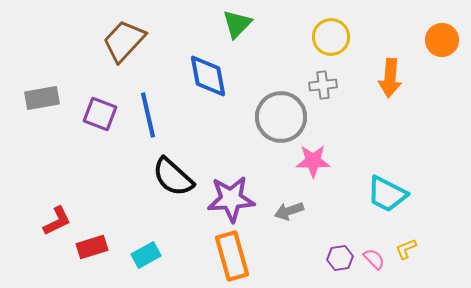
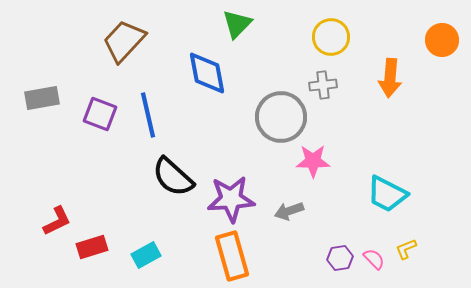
blue diamond: moved 1 px left, 3 px up
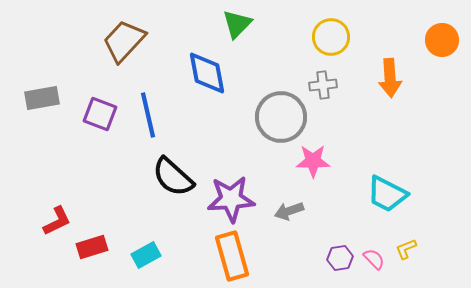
orange arrow: rotated 9 degrees counterclockwise
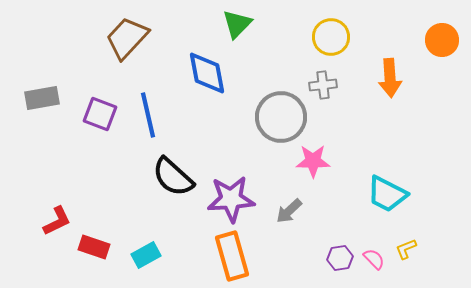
brown trapezoid: moved 3 px right, 3 px up
gray arrow: rotated 24 degrees counterclockwise
red rectangle: moved 2 px right; rotated 36 degrees clockwise
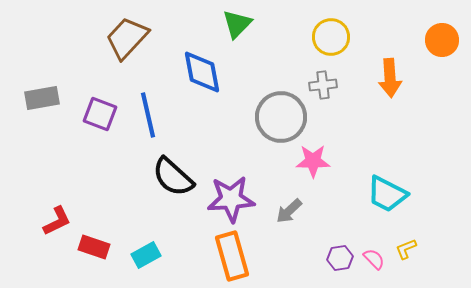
blue diamond: moved 5 px left, 1 px up
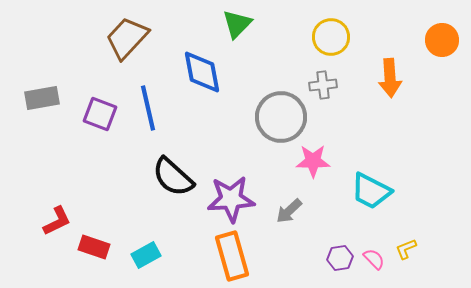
blue line: moved 7 px up
cyan trapezoid: moved 16 px left, 3 px up
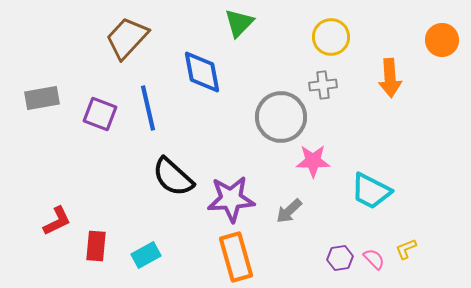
green triangle: moved 2 px right, 1 px up
red rectangle: moved 2 px right, 1 px up; rotated 76 degrees clockwise
orange rectangle: moved 4 px right, 1 px down
